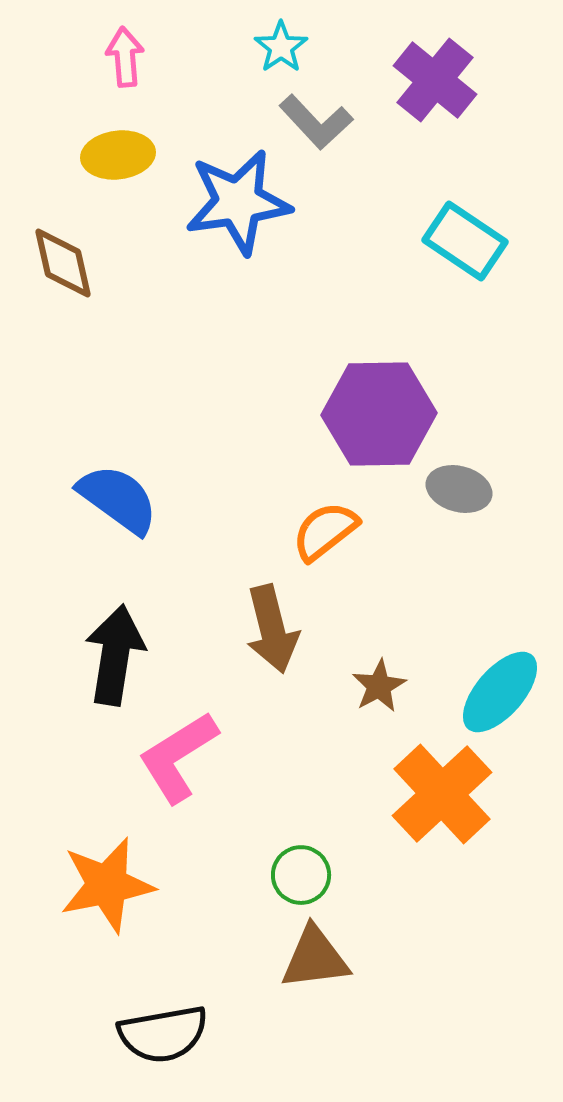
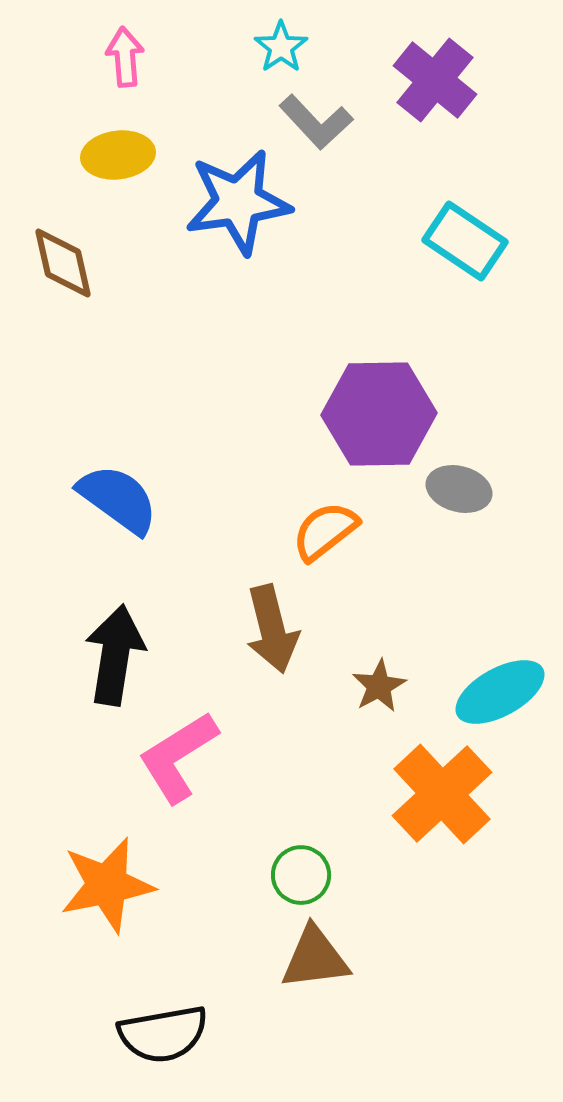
cyan ellipse: rotated 20 degrees clockwise
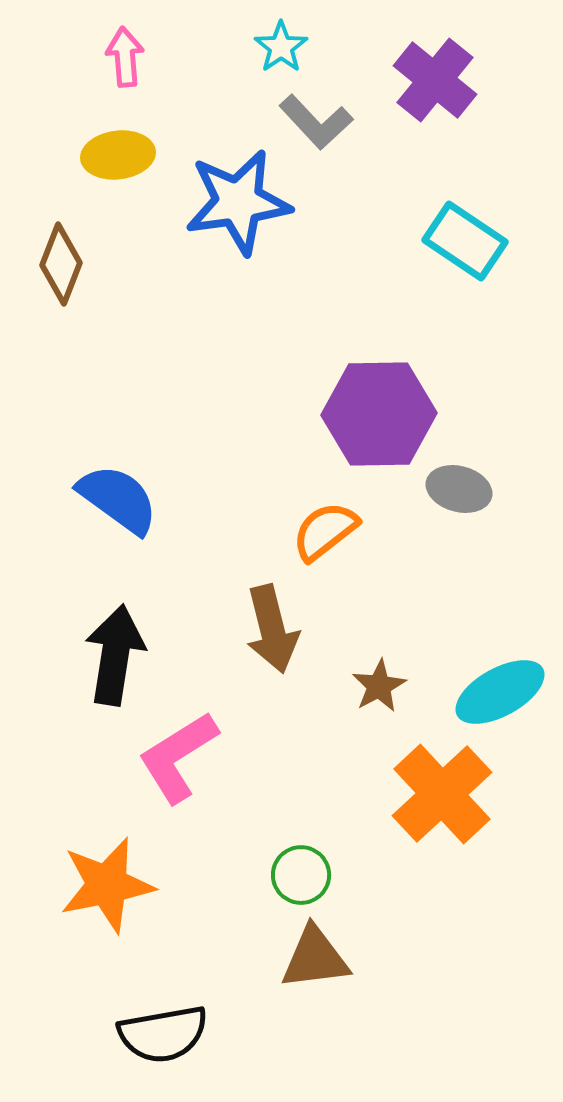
brown diamond: moved 2 px left, 1 px down; rotated 34 degrees clockwise
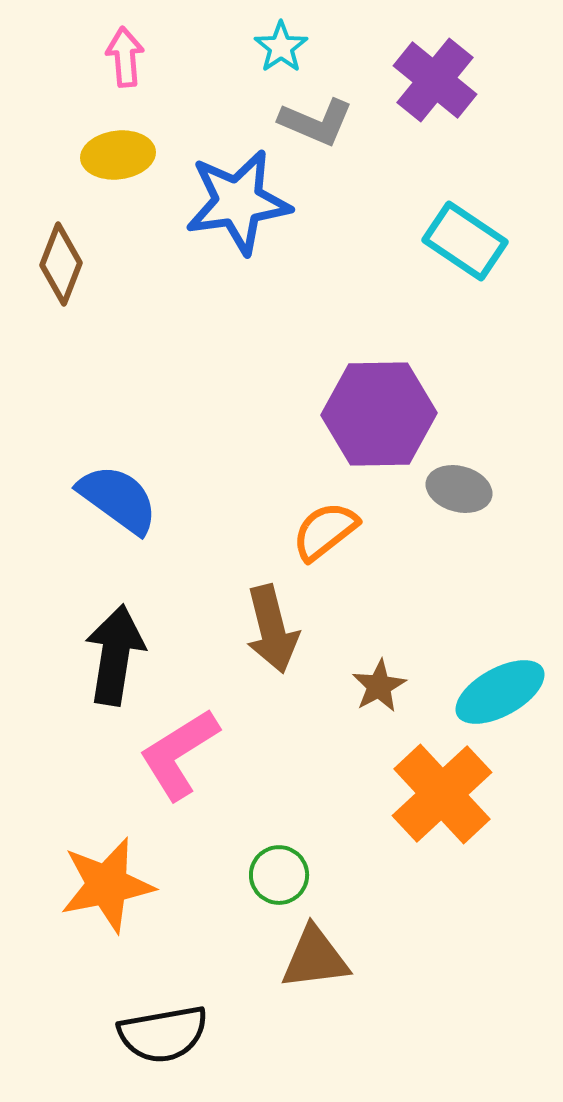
gray L-shape: rotated 24 degrees counterclockwise
pink L-shape: moved 1 px right, 3 px up
green circle: moved 22 px left
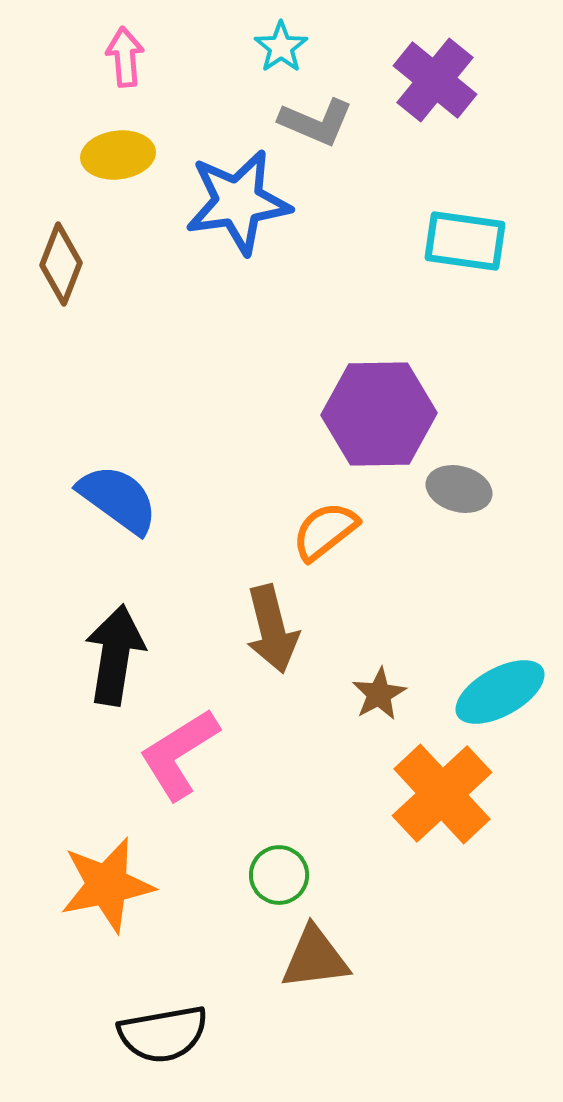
cyan rectangle: rotated 26 degrees counterclockwise
brown star: moved 8 px down
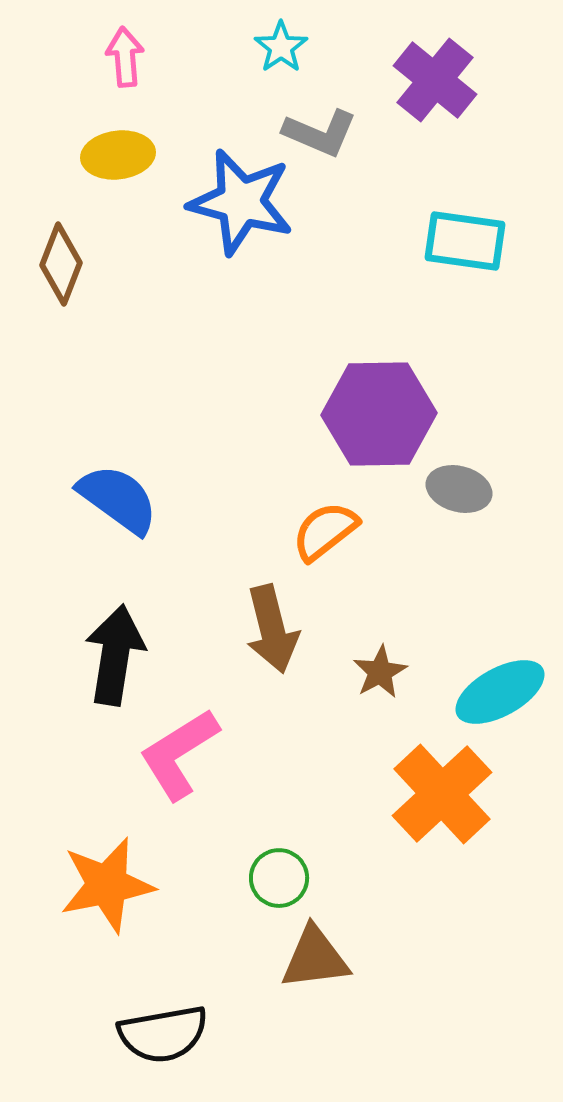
gray L-shape: moved 4 px right, 11 px down
blue star: moved 3 px right; rotated 23 degrees clockwise
brown star: moved 1 px right, 22 px up
green circle: moved 3 px down
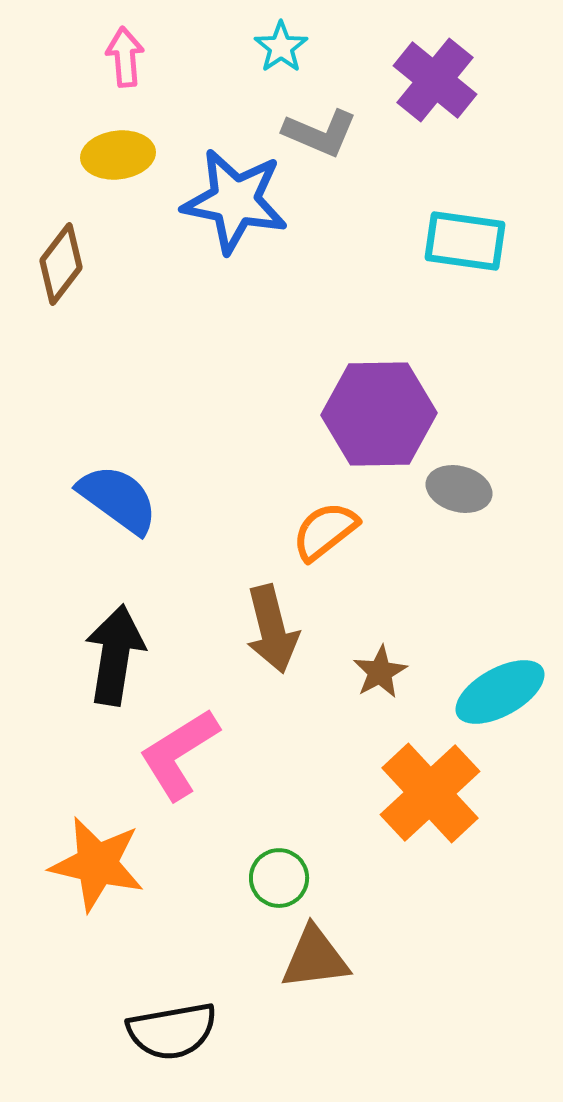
blue star: moved 6 px left, 1 px up; rotated 4 degrees counterclockwise
brown diamond: rotated 16 degrees clockwise
orange cross: moved 12 px left, 1 px up
orange star: moved 10 px left, 21 px up; rotated 24 degrees clockwise
black semicircle: moved 9 px right, 3 px up
